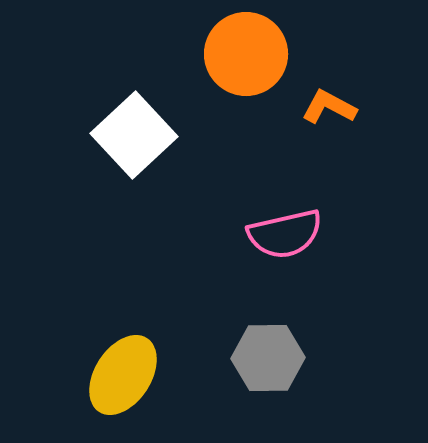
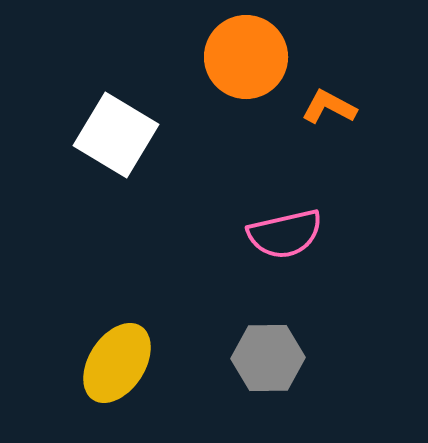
orange circle: moved 3 px down
white square: moved 18 px left; rotated 16 degrees counterclockwise
yellow ellipse: moved 6 px left, 12 px up
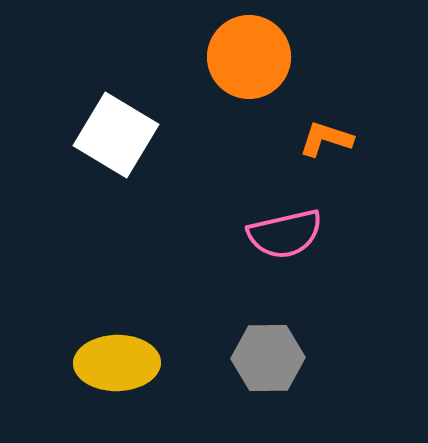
orange circle: moved 3 px right
orange L-shape: moved 3 px left, 32 px down; rotated 10 degrees counterclockwise
yellow ellipse: rotated 56 degrees clockwise
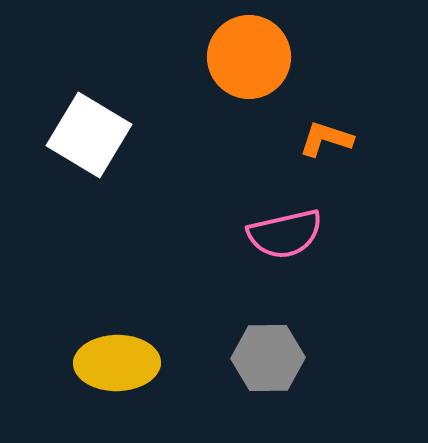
white square: moved 27 px left
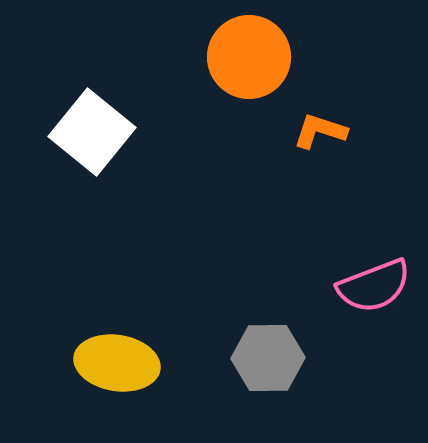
white square: moved 3 px right, 3 px up; rotated 8 degrees clockwise
orange L-shape: moved 6 px left, 8 px up
pink semicircle: moved 89 px right, 52 px down; rotated 8 degrees counterclockwise
yellow ellipse: rotated 10 degrees clockwise
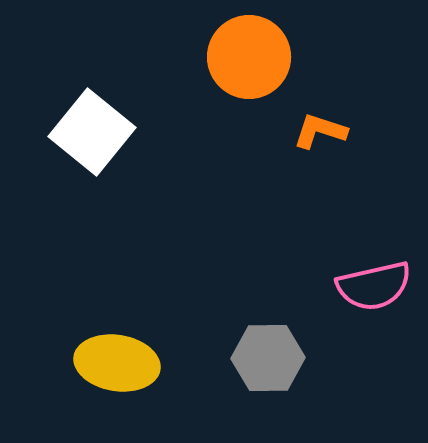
pink semicircle: rotated 8 degrees clockwise
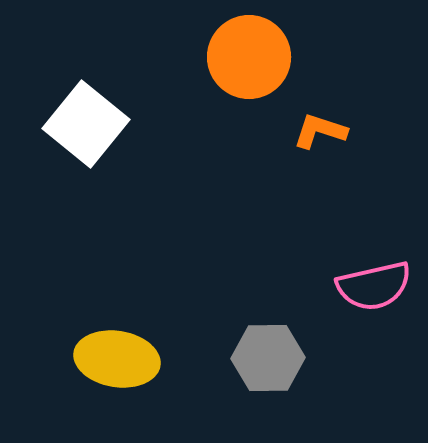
white square: moved 6 px left, 8 px up
yellow ellipse: moved 4 px up
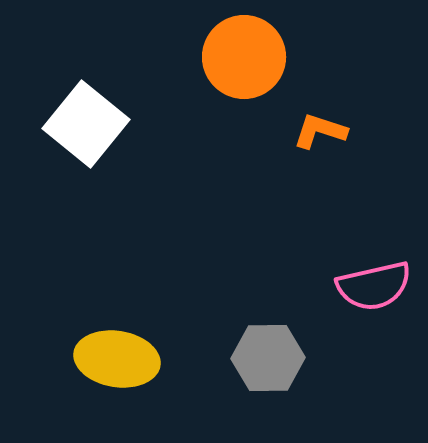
orange circle: moved 5 px left
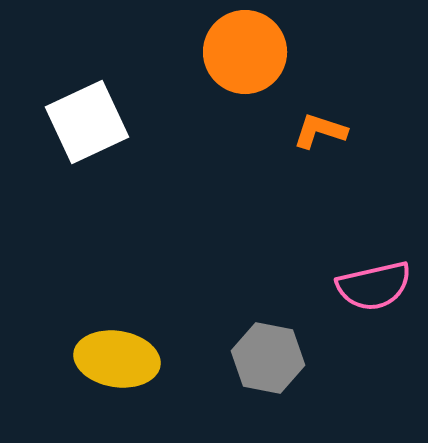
orange circle: moved 1 px right, 5 px up
white square: moved 1 px right, 2 px up; rotated 26 degrees clockwise
gray hexagon: rotated 12 degrees clockwise
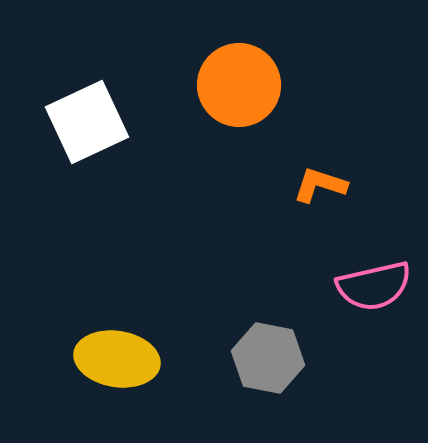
orange circle: moved 6 px left, 33 px down
orange L-shape: moved 54 px down
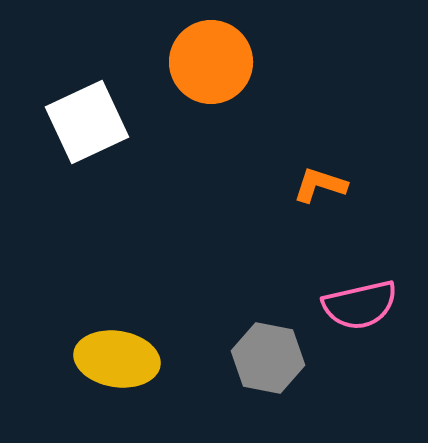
orange circle: moved 28 px left, 23 px up
pink semicircle: moved 14 px left, 19 px down
